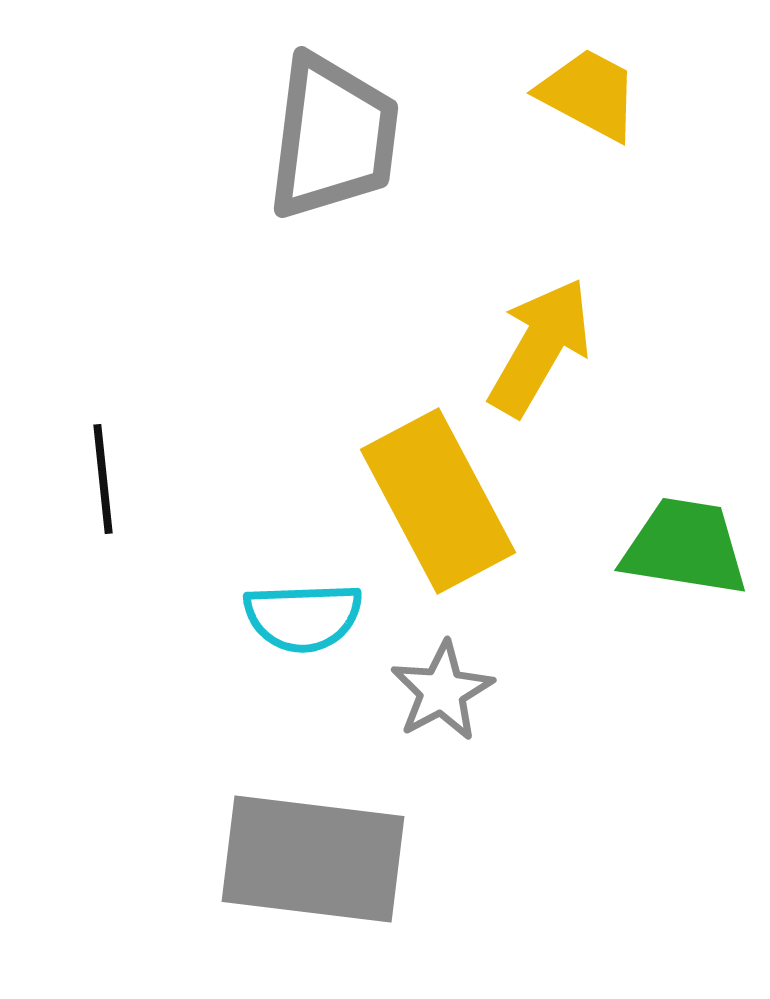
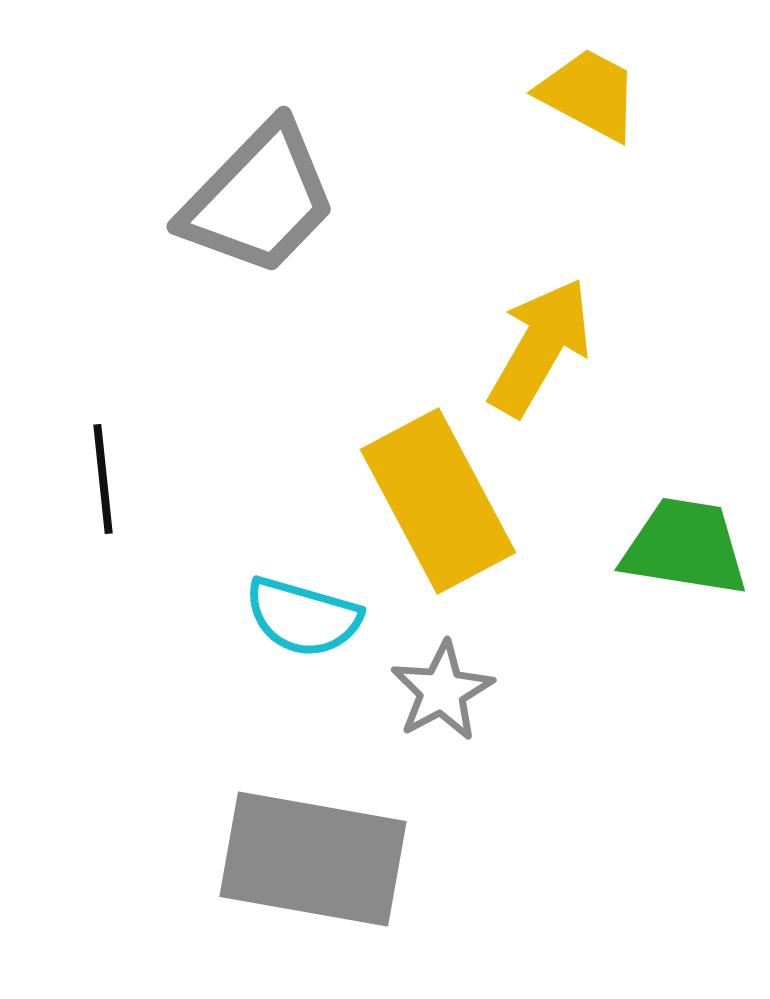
gray trapezoid: moved 74 px left, 62 px down; rotated 37 degrees clockwise
cyan semicircle: rotated 18 degrees clockwise
gray rectangle: rotated 3 degrees clockwise
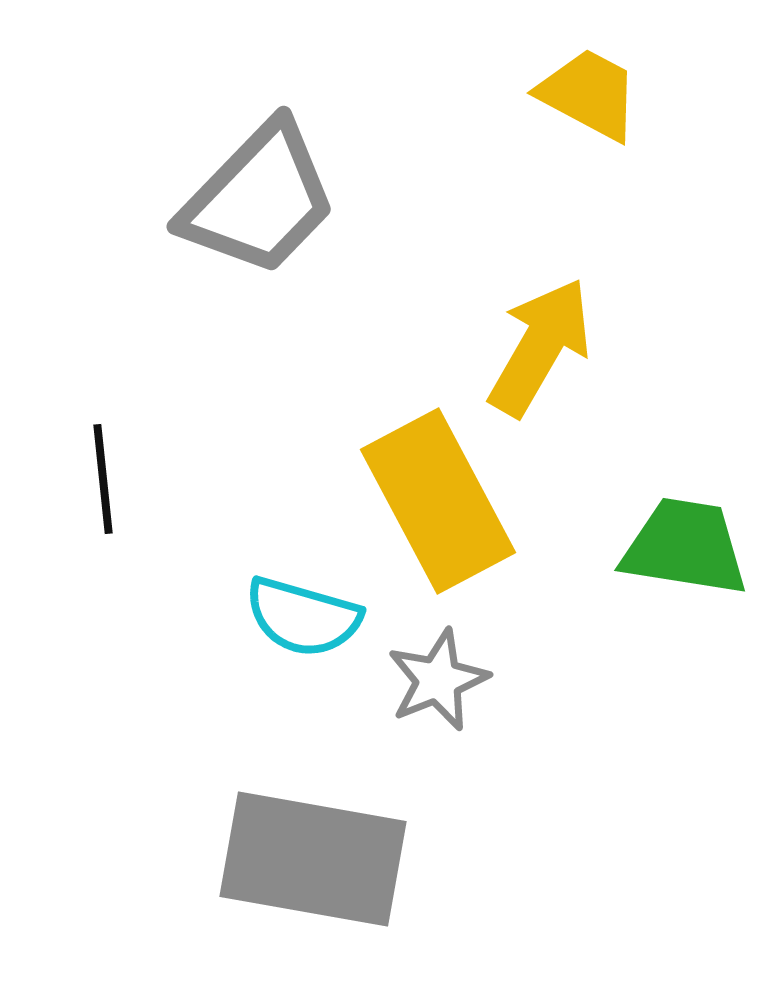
gray star: moved 4 px left, 11 px up; rotated 6 degrees clockwise
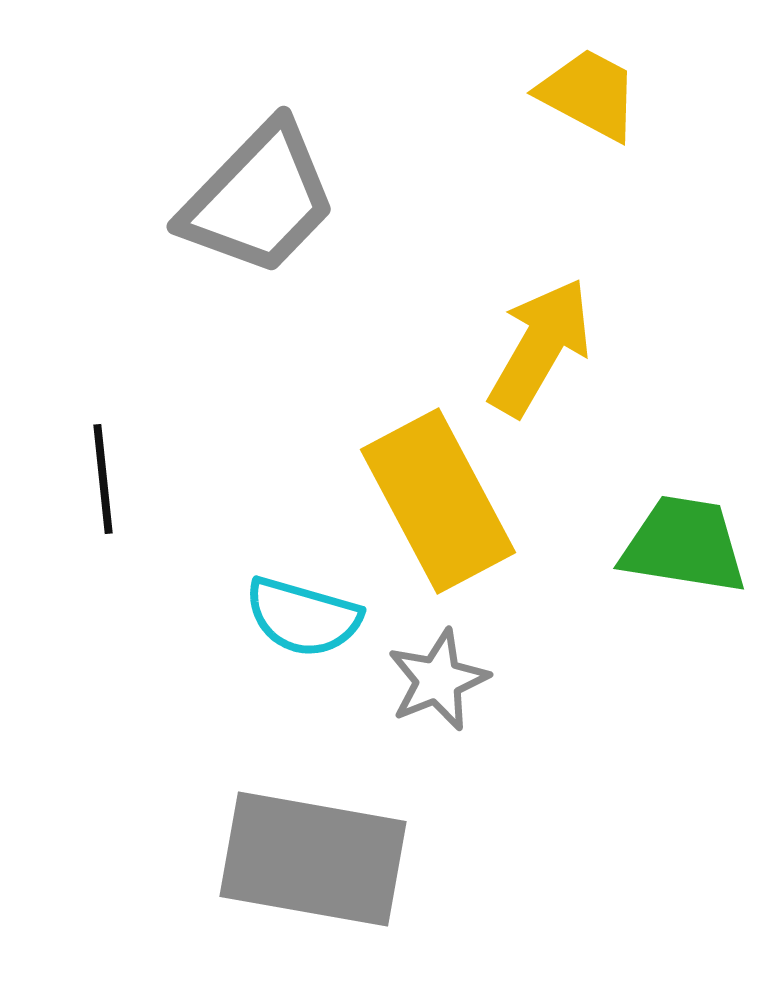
green trapezoid: moved 1 px left, 2 px up
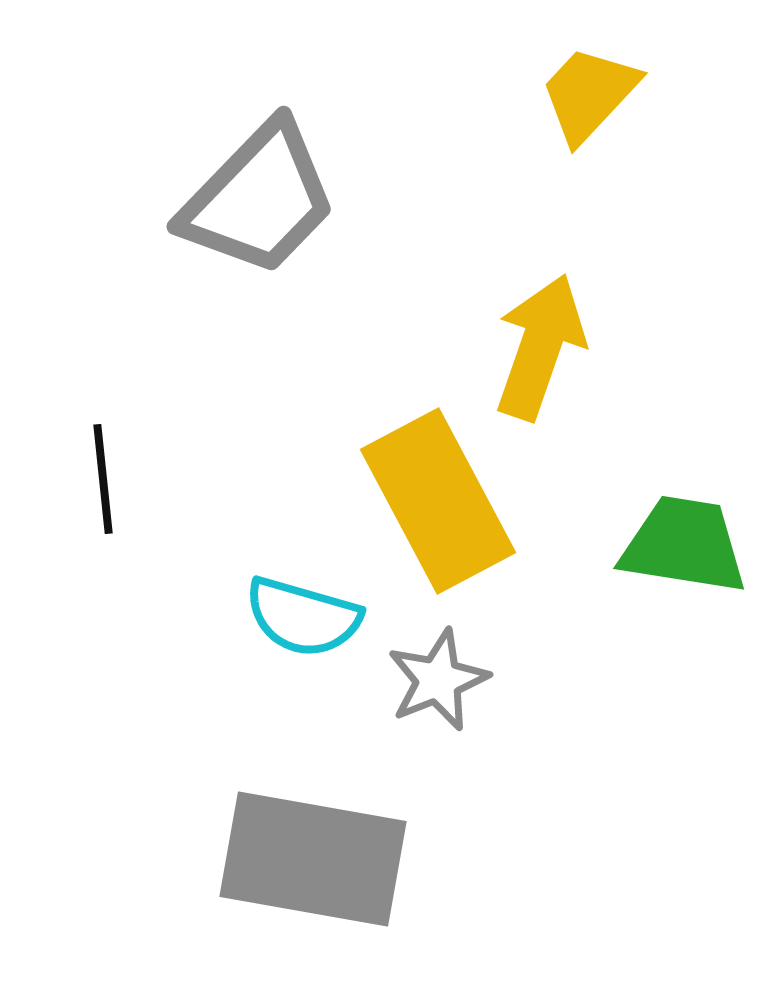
yellow trapezoid: rotated 75 degrees counterclockwise
yellow arrow: rotated 11 degrees counterclockwise
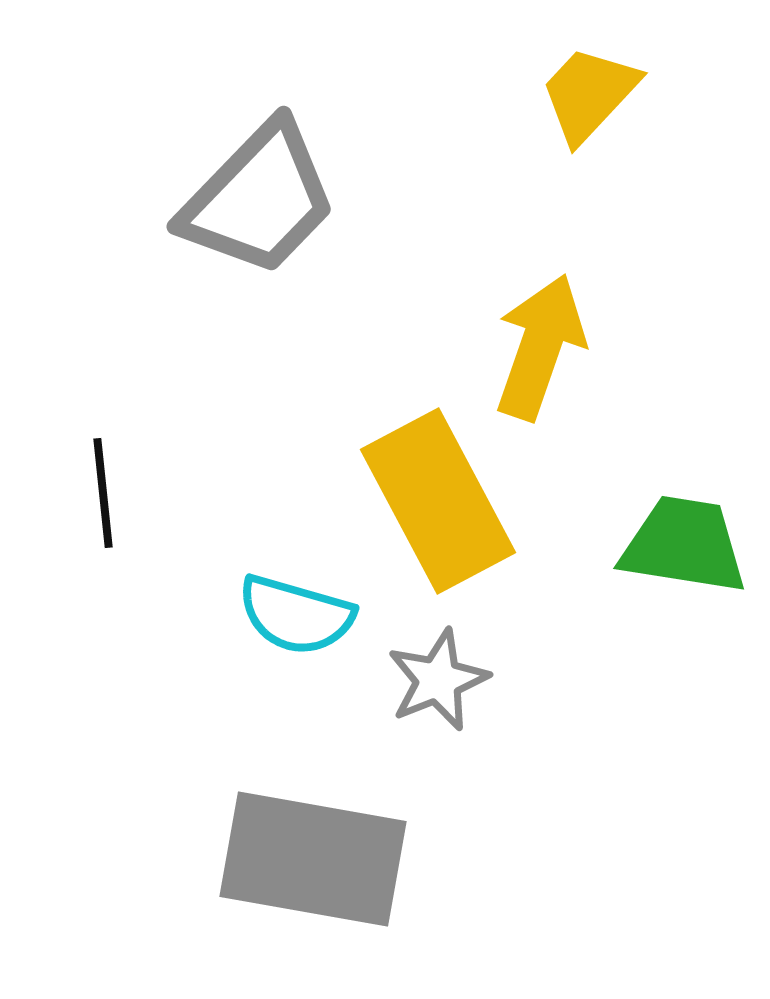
black line: moved 14 px down
cyan semicircle: moved 7 px left, 2 px up
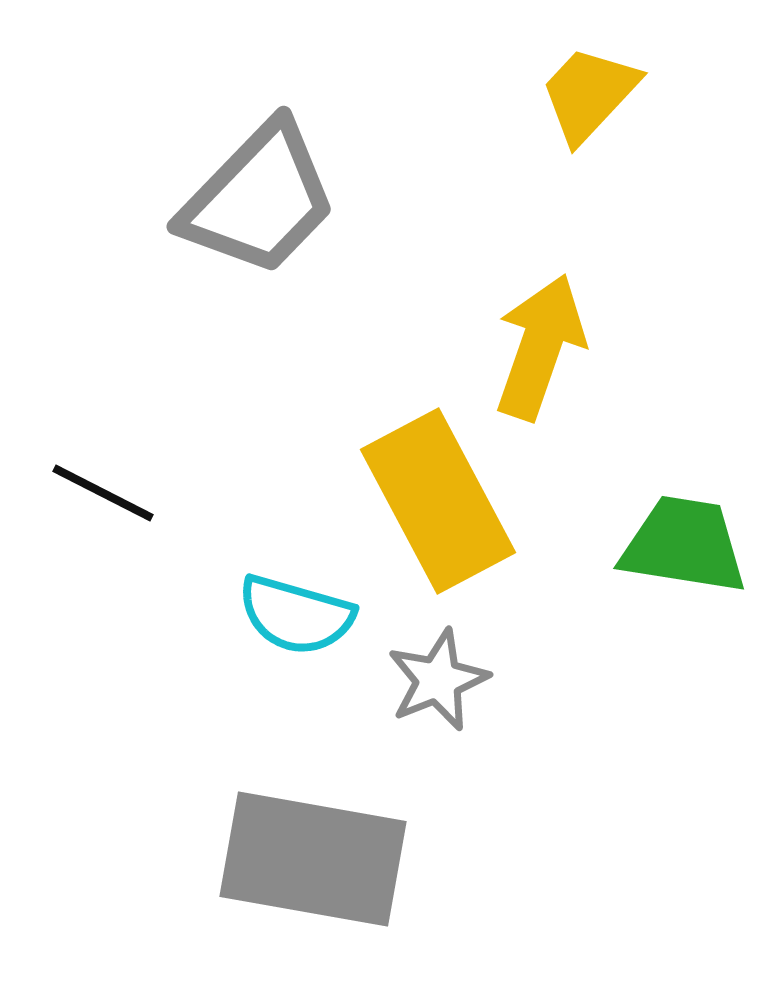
black line: rotated 57 degrees counterclockwise
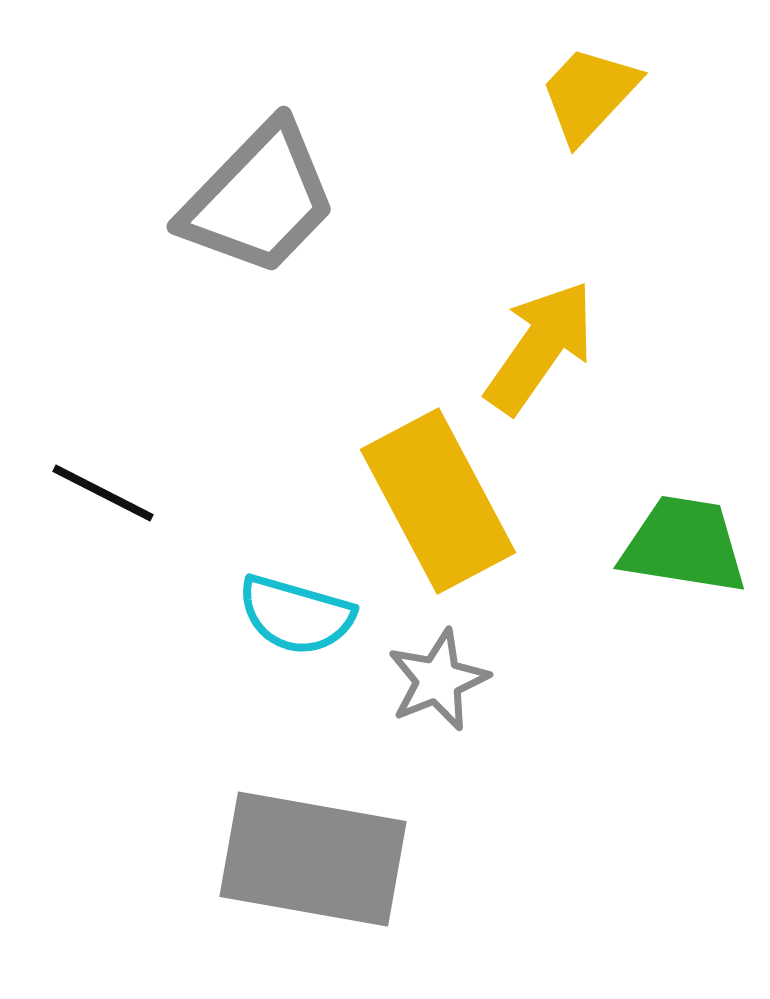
yellow arrow: rotated 16 degrees clockwise
